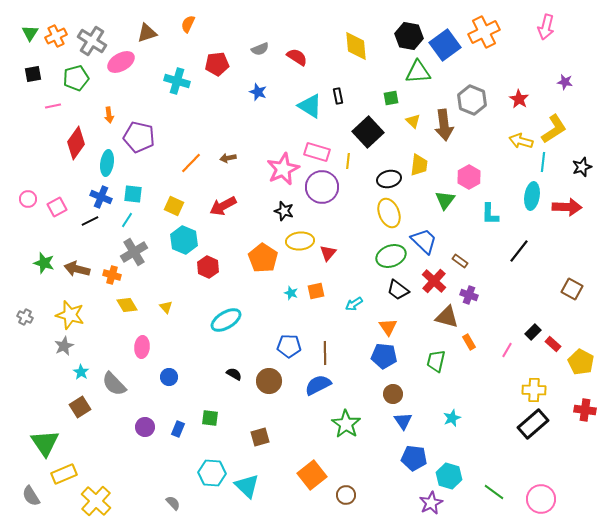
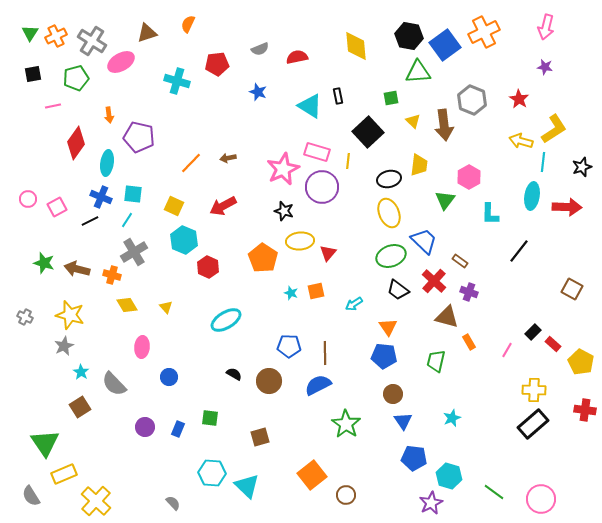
red semicircle at (297, 57): rotated 45 degrees counterclockwise
purple star at (565, 82): moved 20 px left, 15 px up
purple cross at (469, 295): moved 3 px up
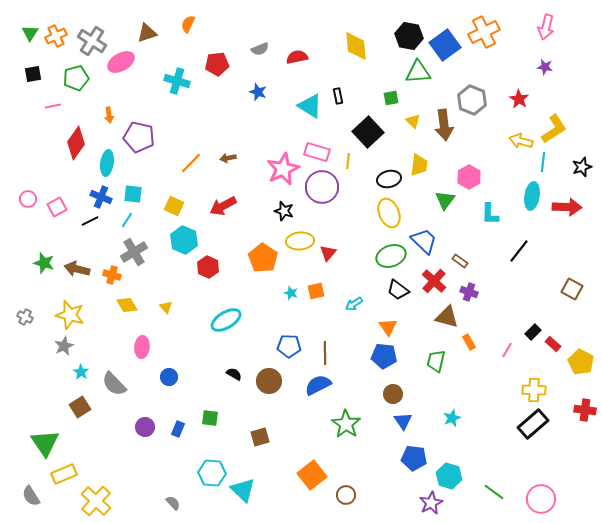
cyan triangle at (247, 486): moved 4 px left, 4 px down
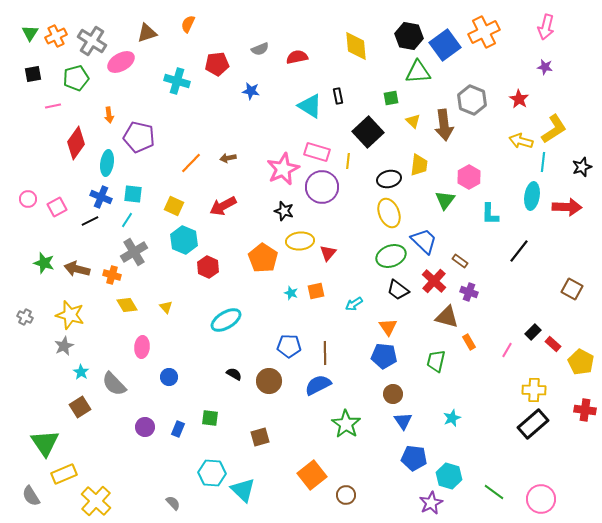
blue star at (258, 92): moved 7 px left, 1 px up; rotated 12 degrees counterclockwise
